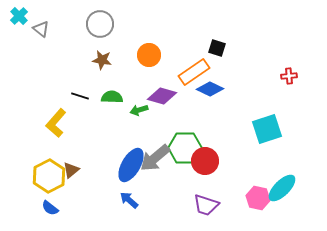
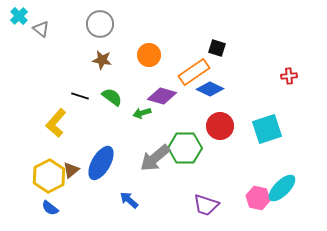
green semicircle: rotated 35 degrees clockwise
green arrow: moved 3 px right, 3 px down
red circle: moved 15 px right, 35 px up
blue ellipse: moved 30 px left, 2 px up
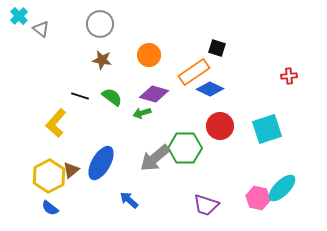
purple diamond: moved 8 px left, 2 px up
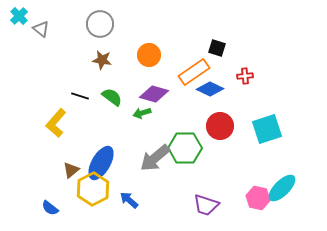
red cross: moved 44 px left
yellow hexagon: moved 44 px right, 13 px down
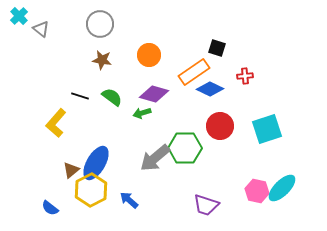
blue ellipse: moved 5 px left
yellow hexagon: moved 2 px left, 1 px down
pink hexagon: moved 1 px left, 7 px up
